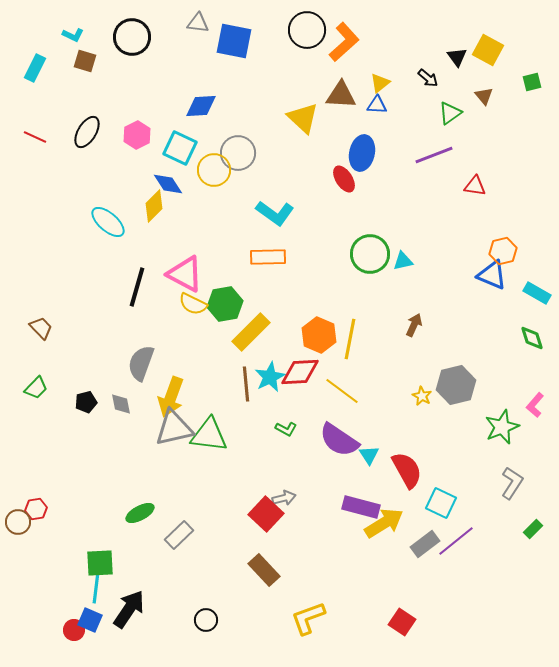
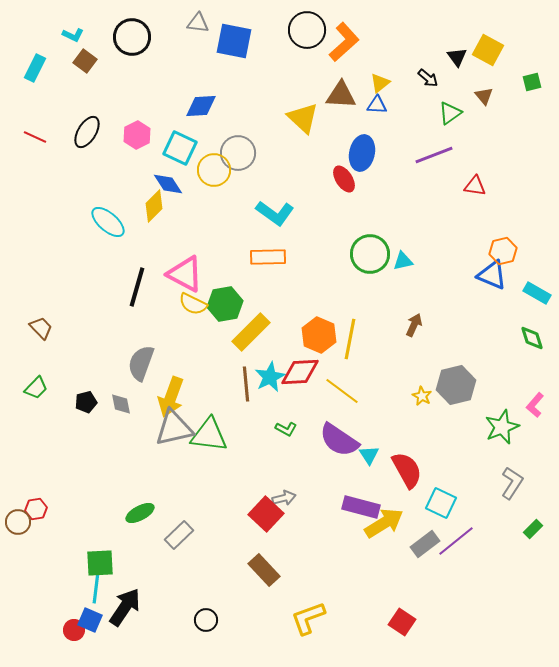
brown square at (85, 61): rotated 20 degrees clockwise
black arrow at (129, 609): moved 4 px left, 2 px up
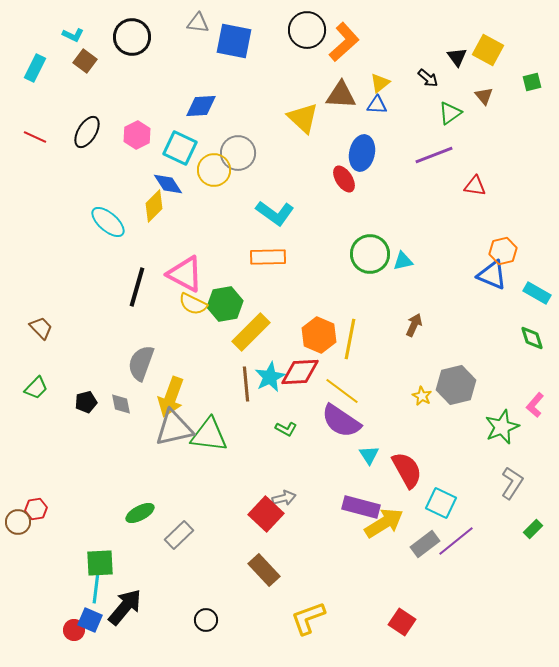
purple semicircle at (339, 440): moved 2 px right, 19 px up
black arrow at (125, 607): rotated 6 degrees clockwise
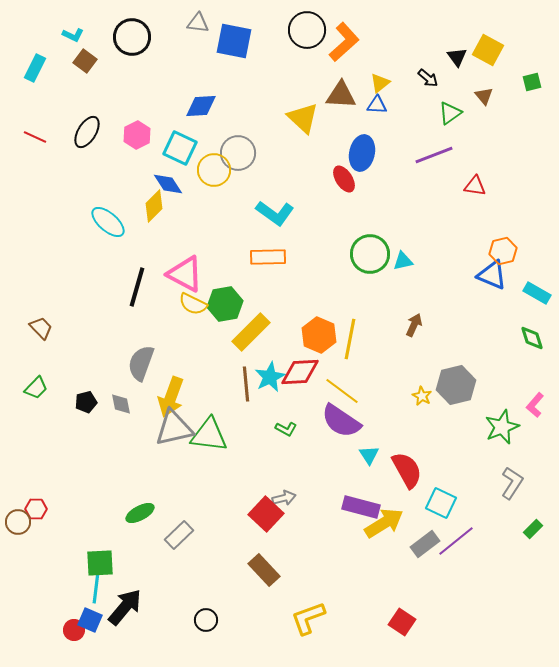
red hexagon at (36, 509): rotated 10 degrees clockwise
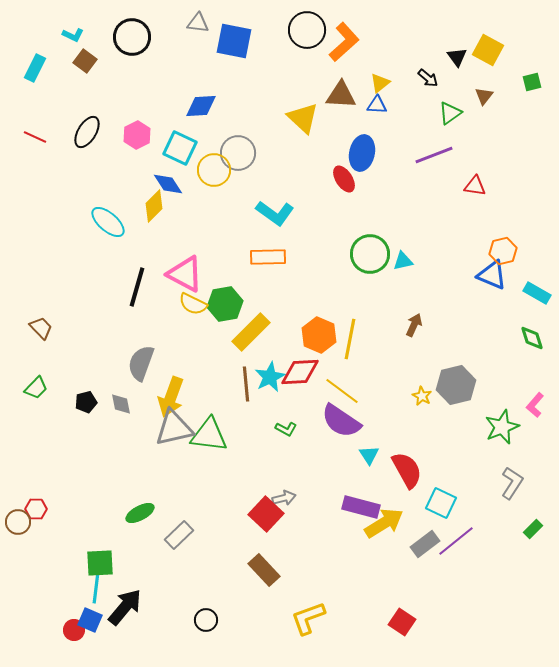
brown triangle at (484, 96): rotated 18 degrees clockwise
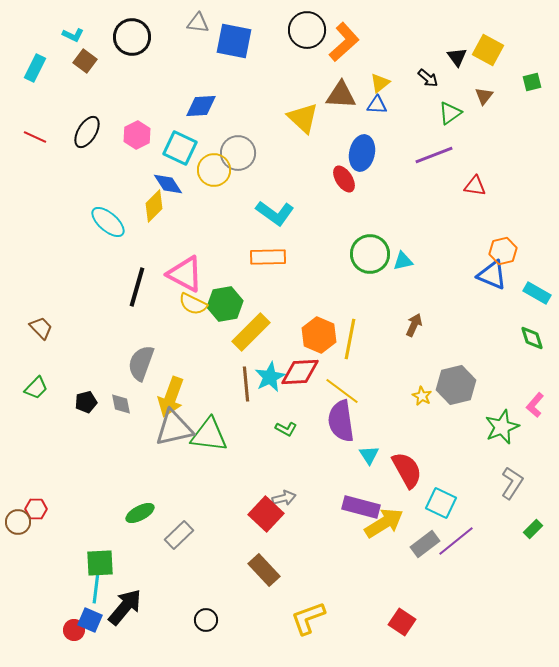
purple semicircle at (341, 421): rotated 48 degrees clockwise
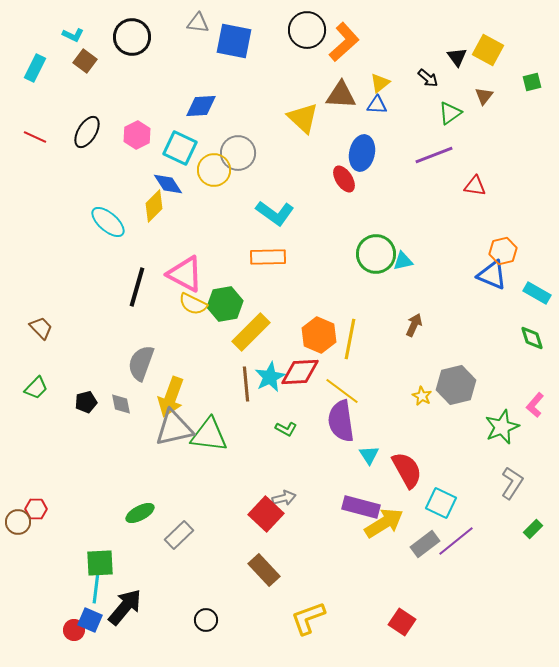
green circle at (370, 254): moved 6 px right
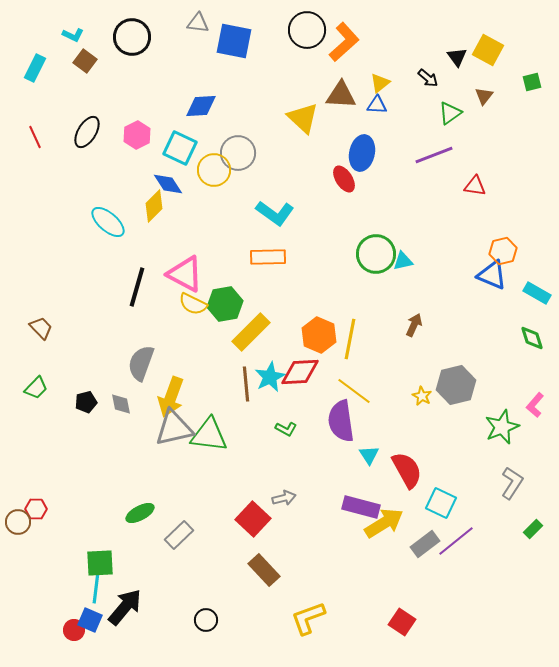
red line at (35, 137): rotated 40 degrees clockwise
yellow line at (342, 391): moved 12 px right
red square at (266, 514): moved 13 px left, 5 px down
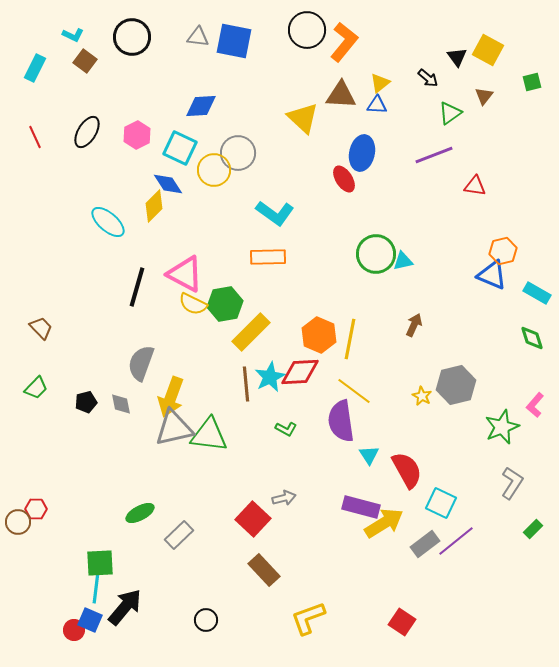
gray triangle at (198, 23): moved 14 px down
orange L-shape at (344, 42): rotated 9 degrees counterclockwise
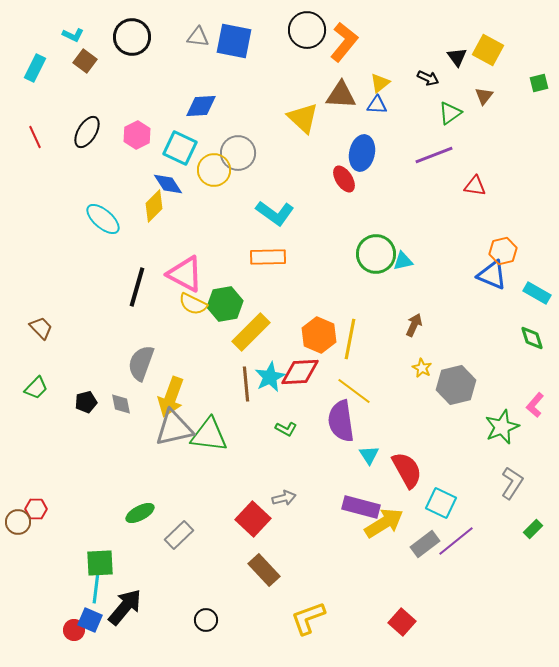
black arrow at (428, 78): rotated 15 degrees counterclockwise
green square at (532, 82): moved 7 px right, 1 px down
cyan ellipse at (108, 222): moved 5 px left, 3 px up
yellow star at (422, 396): moved 28 px up
red square at (402, 622): rotated 8 degrees clockwise
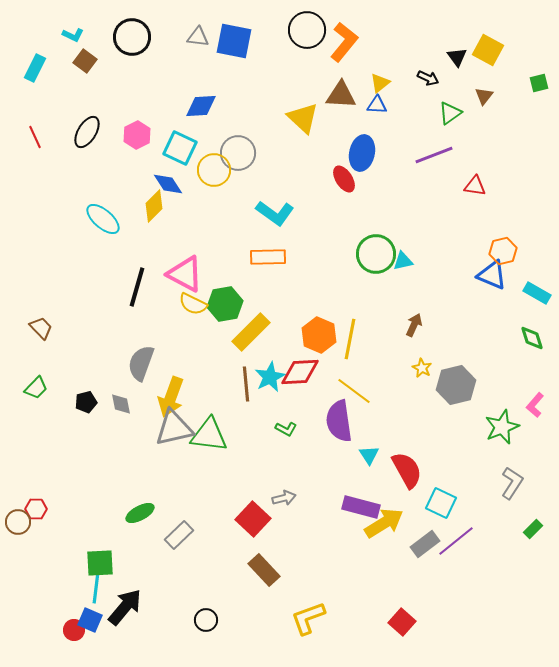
purple semicircle at (341, 421): moved 2 px left
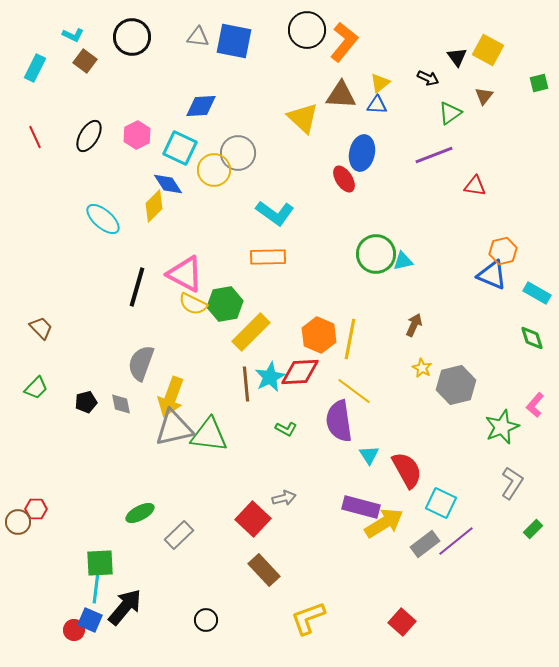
black ellipse at (87, 132): moved 2 px right, 4 px down
